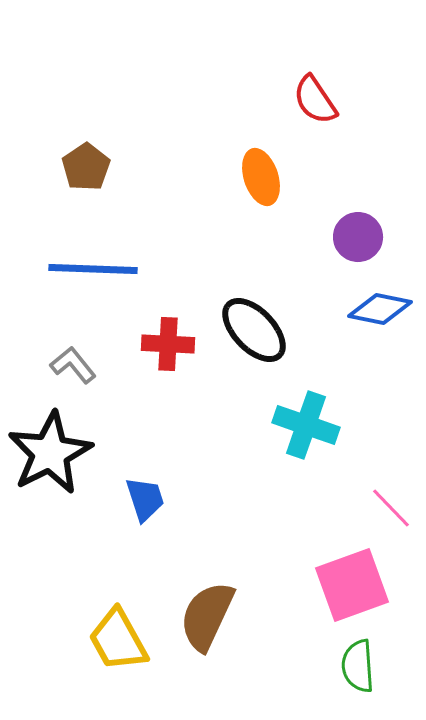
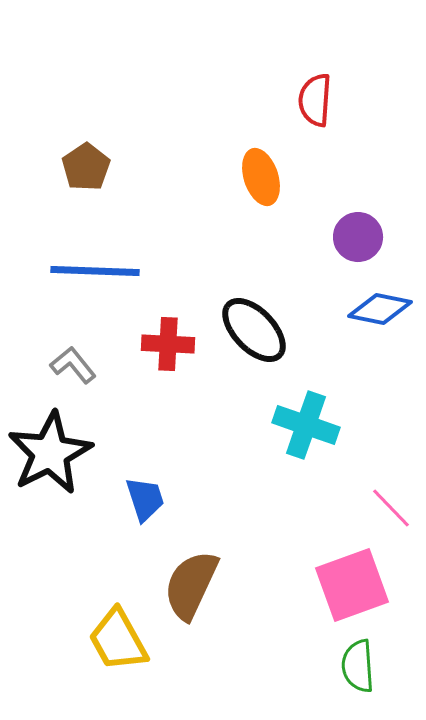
red semicircle: rotated 38 degrees clockwise
blue line: moved 2 px right, 2 px down
brown semicircle: moved 16 px left, 31 px up
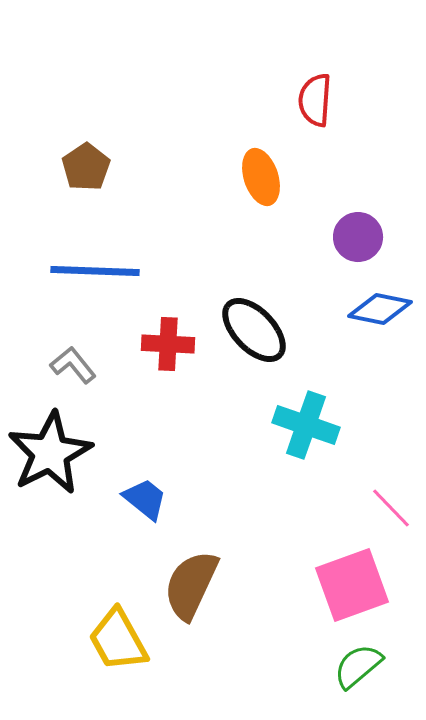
blue trapezoid: rotated 33 degrees counterclockwise
green semicircle: rotated 54 degrees clockwise
